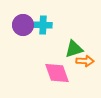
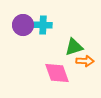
green triangle: moved 2 px up
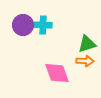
green triangle: moved 13 px right, 3 px up
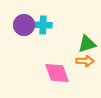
purple circle: moved 1 px right
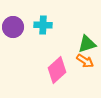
purple circle: moved 11 px left, 2 px down
orange arrow: rotated 30 degrees clockwise
pink diamond: moved 3 px up; rotated 68 degrees clockwise
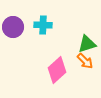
orange arrow: rotated 12 degrees clockwise
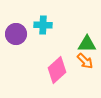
purple circle: moved 3 px right, 7 px down
green triangle: rotated 18 degrees clockwise
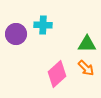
orange arrow: moved 1 px right, 7 px down
pink diamond: moved 4 px down
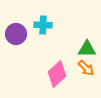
green triangle: moved 5 px down
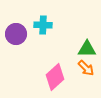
pink diamond: moved 2 px left, 3 px down
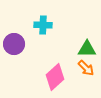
purple circle: moved 2 px left, 10 px down
